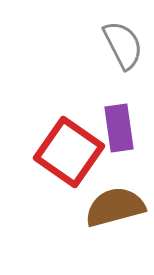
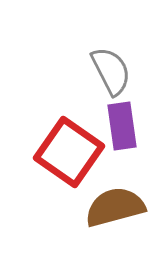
gray semicircle: moved 12 px left, 26 px down
purple rectangle: moved 3 px right, 2 px up
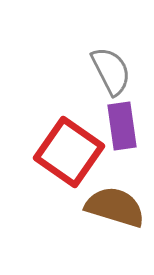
brown semicircle: rotated 32 degrees clockwise
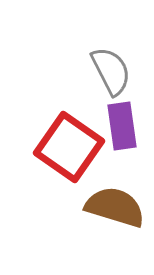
red square: moved 5 px up
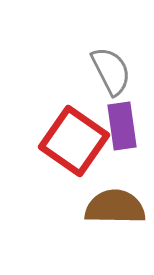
red square: moved 5 px right, 6 px up
brown semicircle: rotated 16 degrees counterclockwise
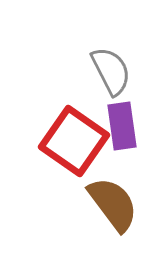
brown semicircle: moved 2 px left, 3 px up; rotated 52 degrees clockwise
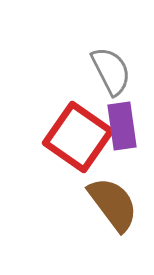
red square: moved 4 px right, 4 px up
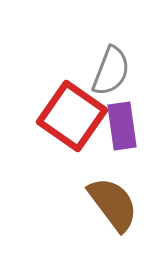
gray semicircle: rotated 48 degrees clockwise
red square: moved 6 px left, 21 px up
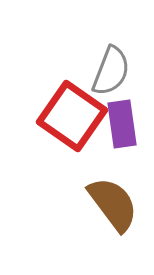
purple rectangle: moved 2 px up
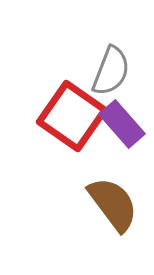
purple rectangle: rotated 33 degrees counterclockwise
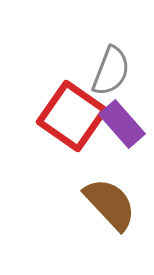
brown semicircle: moved 3 px left; rotated 6 degrees counterclockwise
